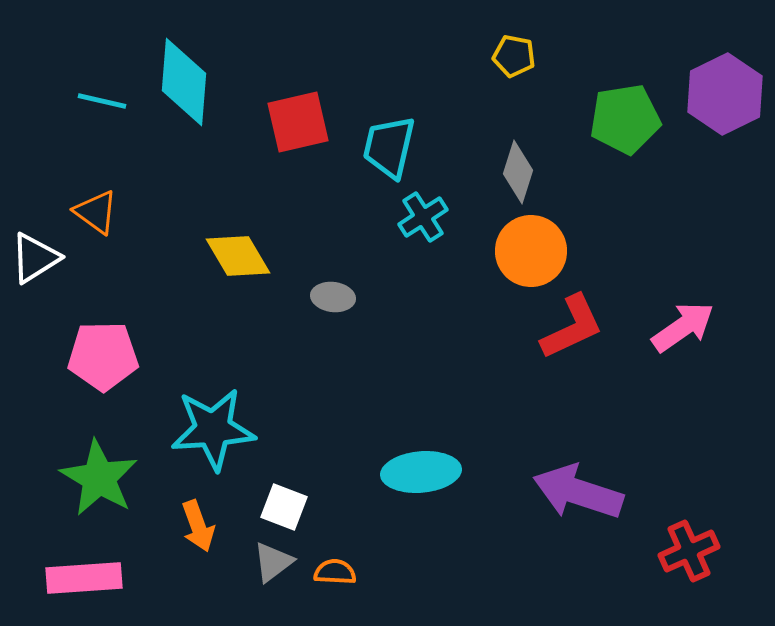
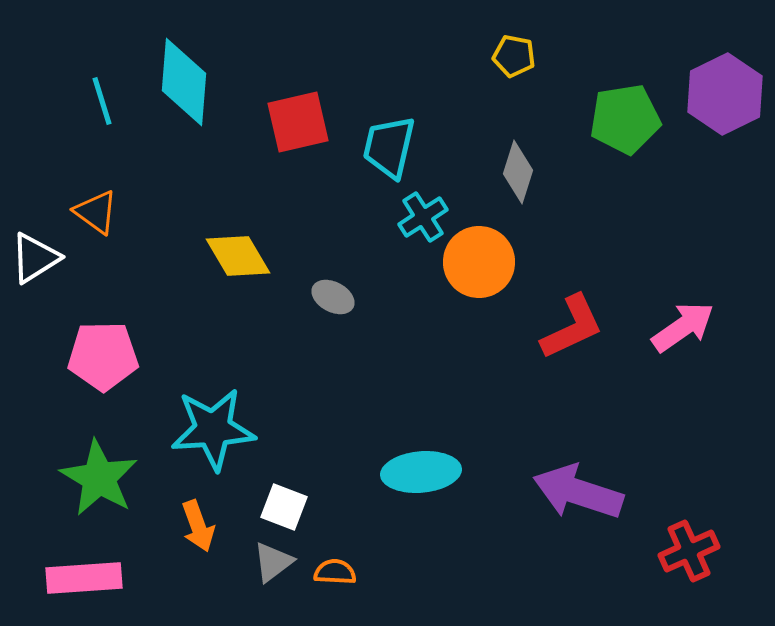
cyan line: rotated 60 degrees clockwise
orange circle: moved 52 px left, 11 px down
gray ellipse: rotated 21 degrees clockwise
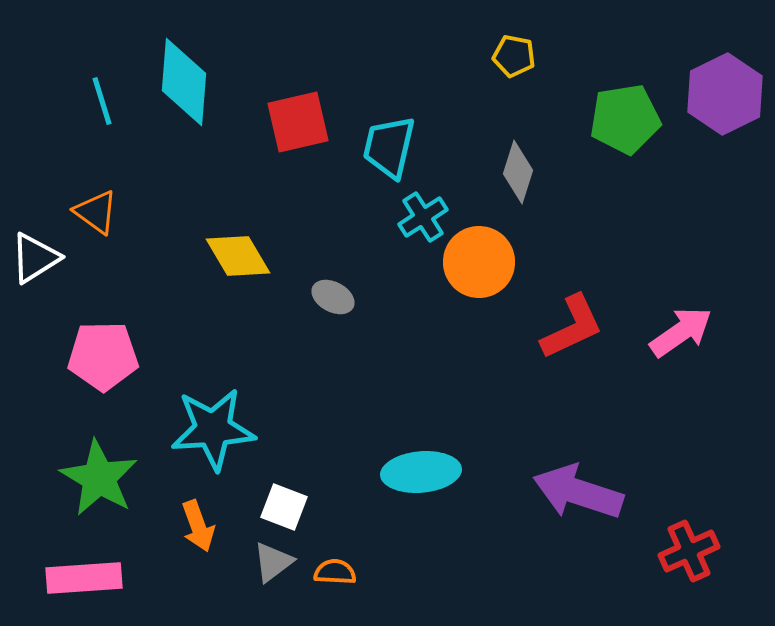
pink arrow: moved 2 px left, 5 px down
